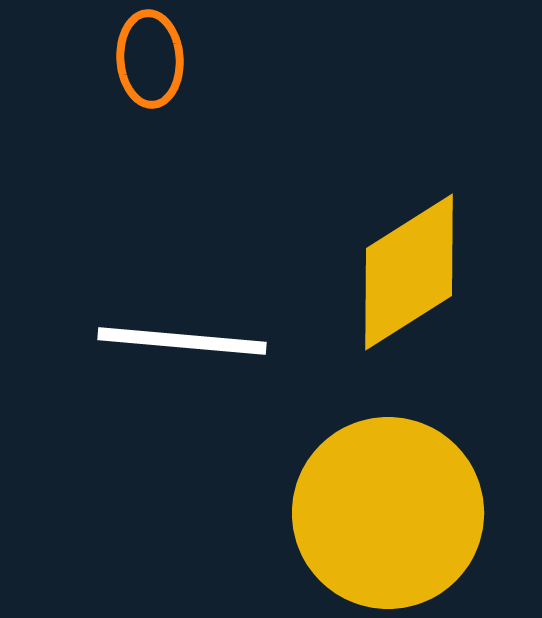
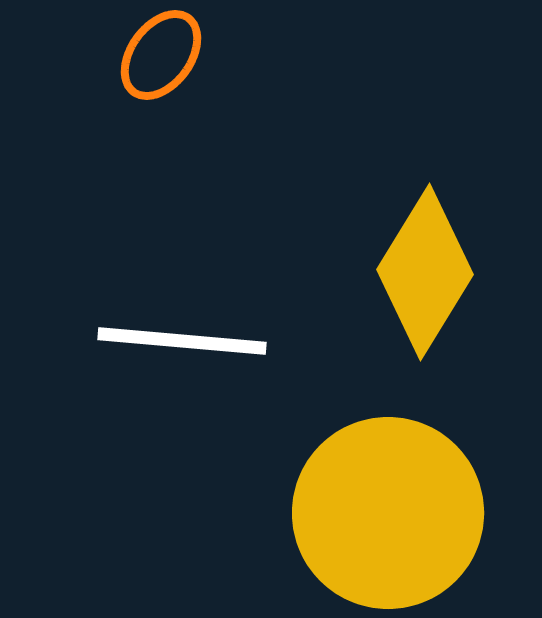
orange ellipse: moved 11 px right, 4 px up; rotated 40 degrees clockwise
yellow diamond: moved 16 px right; rotated 26 degrees counterclockwise
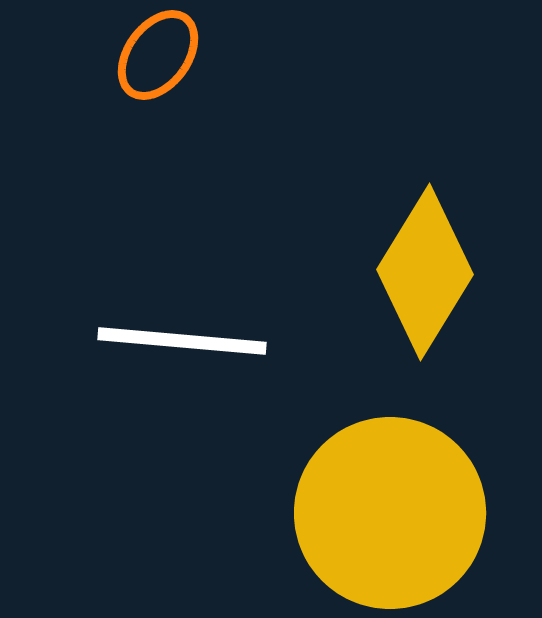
orange ellipse: moved 3 px left
yellow circle: moved 2 px right
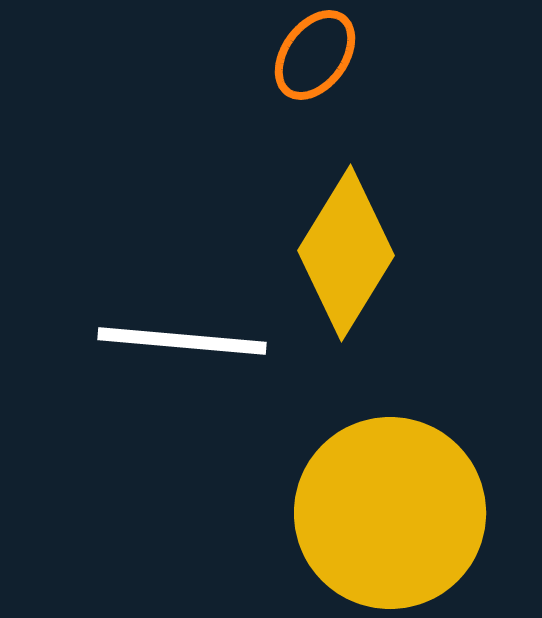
orange ellipse: moved 157 px right
yellow diamond: moved 79 px left, 19 px up
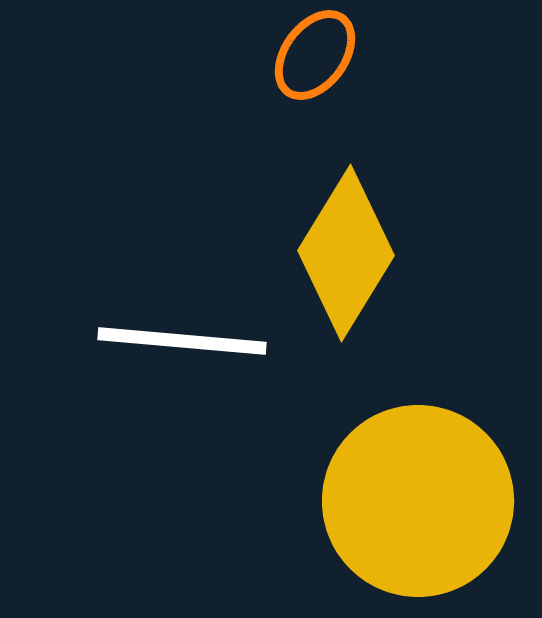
yellow circle: moved 28 px right, 12 px up
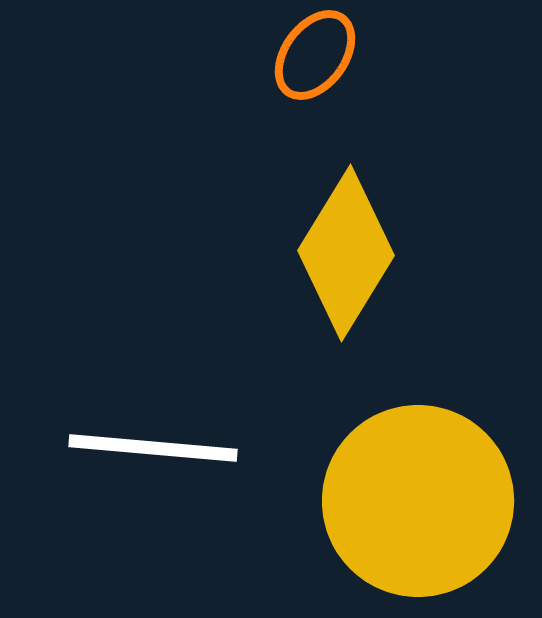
white line: moved 29 px left, 107 px down
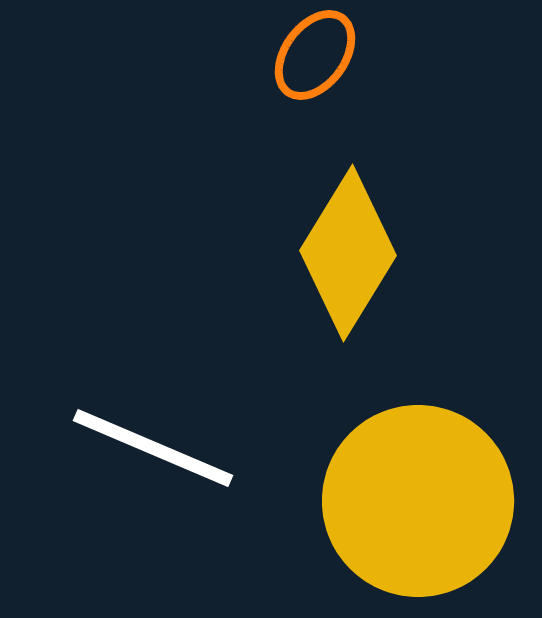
yellow diamond: moved 2 px right
white line: rotated 18 degrees clockwise
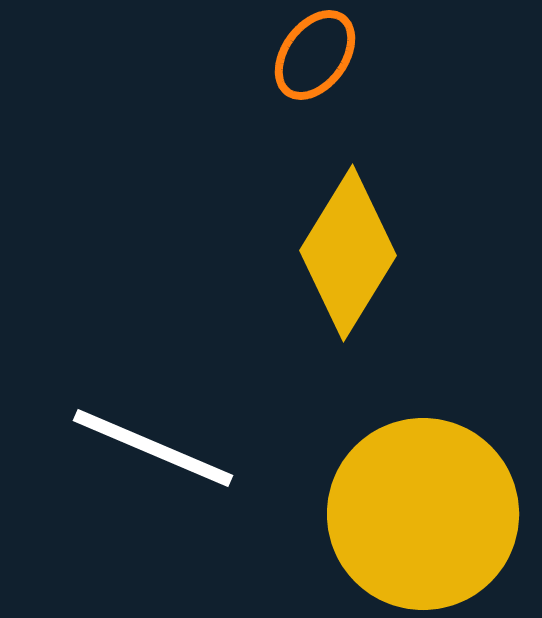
yellow circle: moved 5 px right, 13 px down
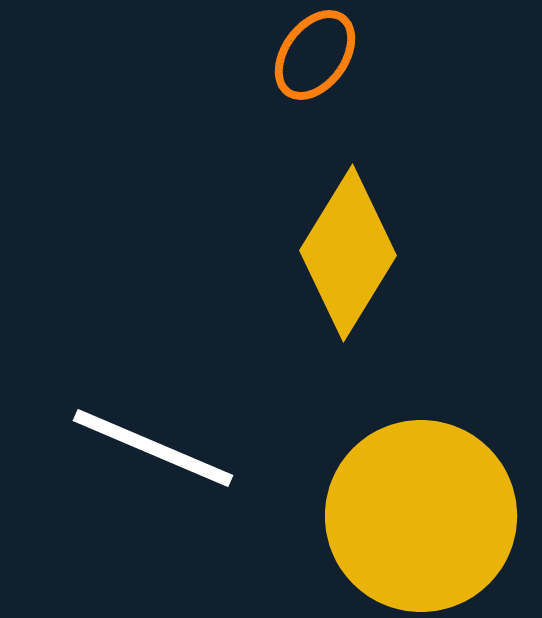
yellow circle: moved 2 px left, 2 px down
